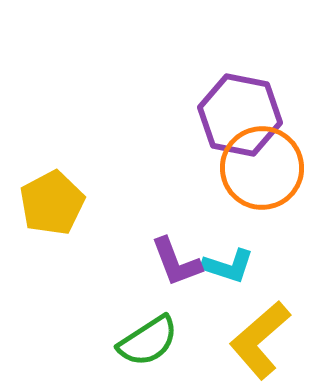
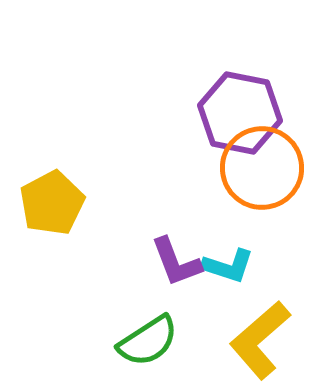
purple hexagon: moved 2 px up
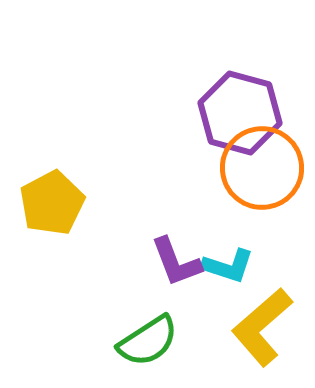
purple hexagon: rotated 4 degrees clockwise
yellow L-shape: moved 2 px right, 13 px up
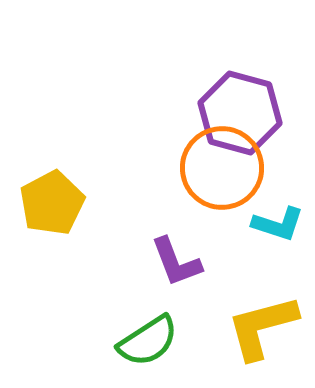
orange circle: moved 40 px left
cyan L-shape: moved 50 px right, 42 px up
yellow L-shape: rotated 26 degrees clockwise
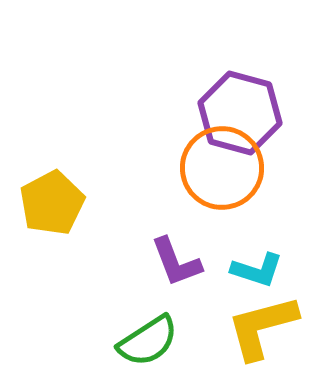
cyan L-shape: moved 21 px left, 46 px down
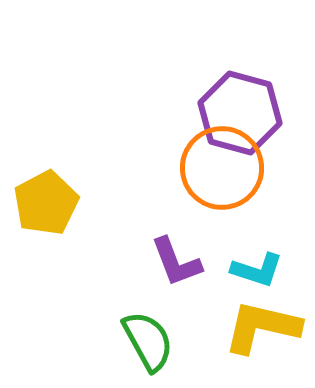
yellow pentagon: moved 6 px left
yellow L-shape: rotated 28 degrees clockwise
green semicircle: rotated 86 degrees counterclockwise
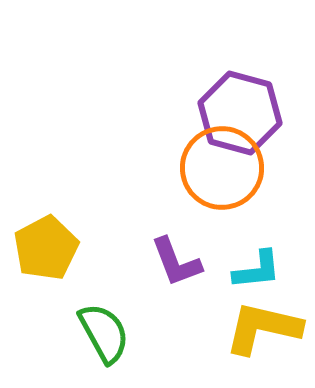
yellow pentagon: moved 45 px down
cyan L-shape: rotated 24 degrees counterclockwise
yellow L-shape: moved 1 px right, 1 px down
green semicircle: moved 44 px left, 8 px up
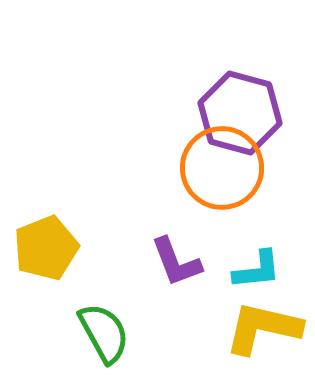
yellow pentagon: rotated 6 degrees clockwise
